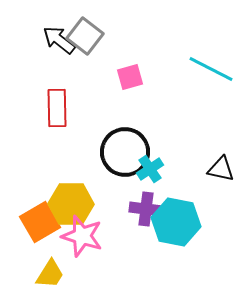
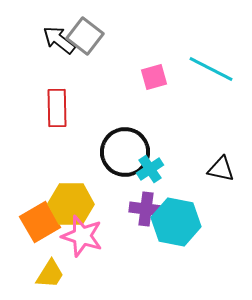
pink square: moved 24 px right
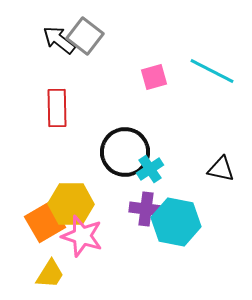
cyan line: moved 1 px right, 2 px down
orange square: moved 5 px right
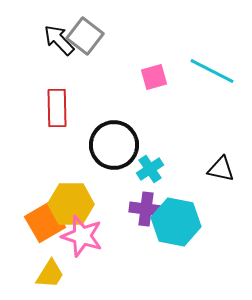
black arrow: rotated 8 degrees clockwise
black circle: moved 11 px left, 7 px up
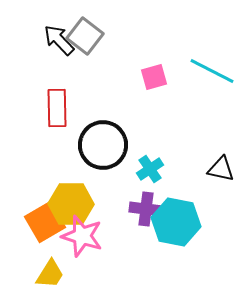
black circle: moved 11 px left
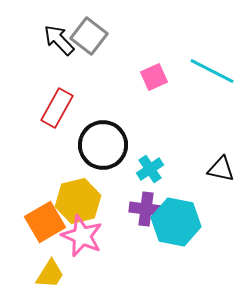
gray square: moved 4 px right
pink square: rotated 8 degrees counterclockwise
red rectangle: rotated 30 degrees clockwise
yellow hexagon: moved 7 px right, 3 px up; rotated 15 degrees counterclockwise
pink star: rotated 6 degrees clockwise
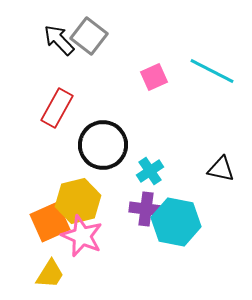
cyan cross: moved 2 px down
orange square: moved 5 px right; rotated 6 degrees clockwise
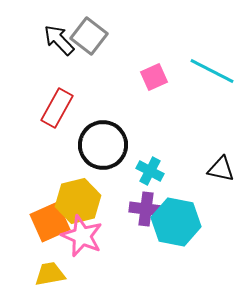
cyan cross: rotated 28 degrees counterclockwise
yellow trapezoid: rotated 132 degrees counterclockwise
